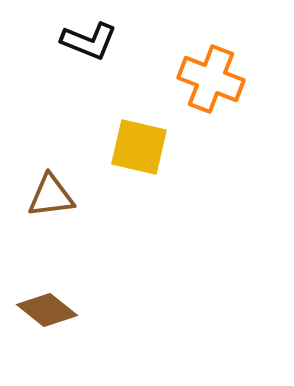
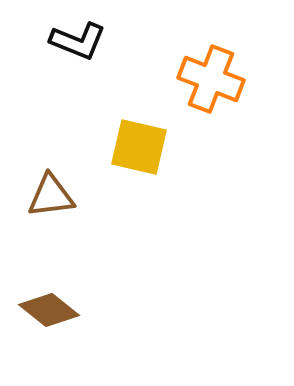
black L-shape: moved 11 px left
brown diamond: moved 2 px right
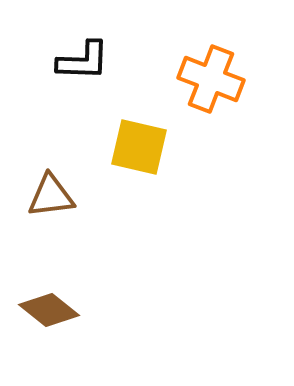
black L-shape: moved 5 px right, 20 px down; rotated 20 degrees counterclockwise
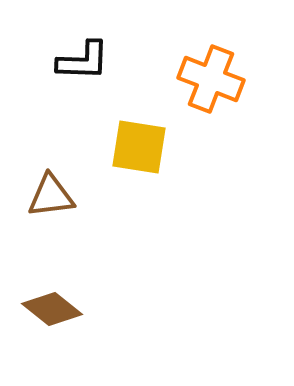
yellow square: rotated 4 degrees counterclockwise
brown diamond: moved 3 px right, 1 px up
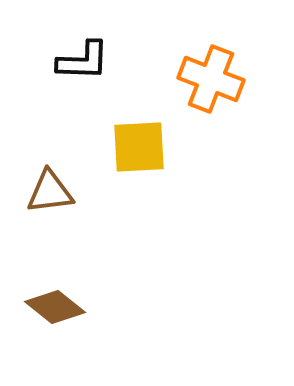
yellow square: rotated 12 degrees counterclockwise
brown triangle: moved 1 px left, 4 px up
brown diamond: moved 3 px right, 2 px up
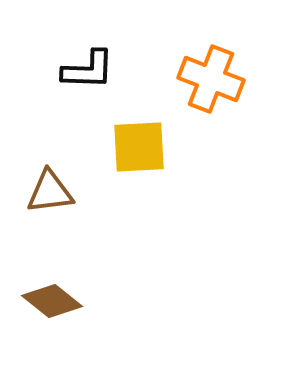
black L-shape: moved 5 px right, 9 px down
brown diamond: moved 3 px left, 6 px up
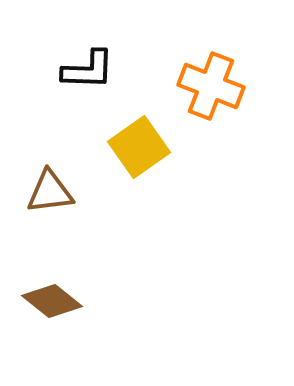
orange cross: moved 7 px down
yellow square: rotated 32 degrees counterclockwise
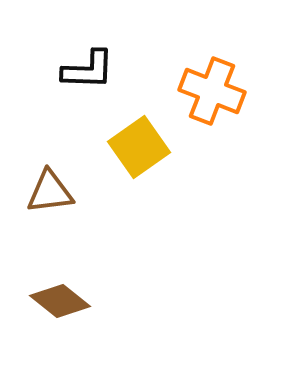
orange cross: moved 1 px right, 5 px down
brown diamond: moved 8 px right
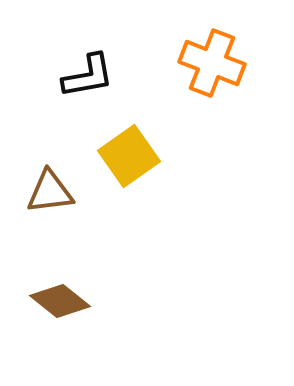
black L-shape: moved 6 px down; rotated 12 degrees counterclockwise
orange cross: moved 28 px up
yellow square: moved 10 px left, 9 px down
